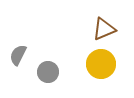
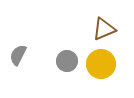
gray circle: moved 19 px right, 11 px up
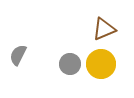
gray circle: moved 3 px right, 3 px down
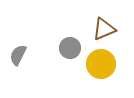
gray circle: moved 16 px up
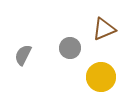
gray semicircle: moved 5 px right
yellow circle: moved 13 px down
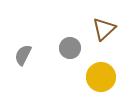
brown triangle: rotated 20 degrees counterclockwise
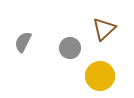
gray semicircle: moved 13 px up
yellow circle: moved 1 px left, 1 px up
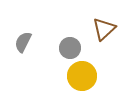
yellow circle: moved 18 px left
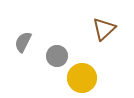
gray circle: moved 13 px left, 8 px down
yellow circle: moved 2 px down
